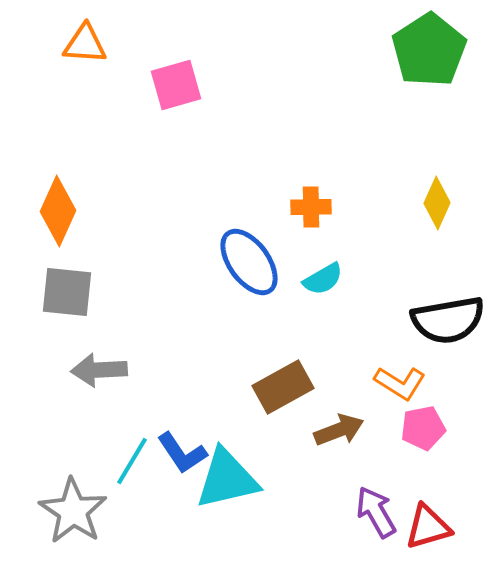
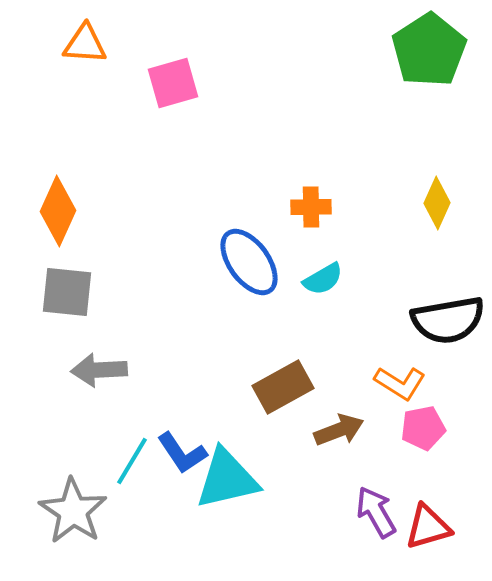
pink square: moved 3 px left, 2 px up
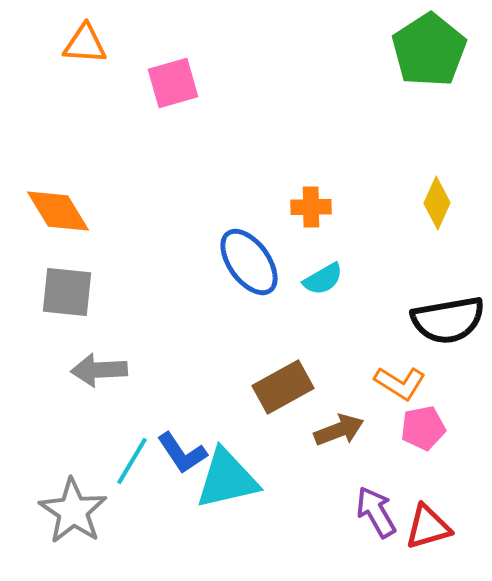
orange diamond: rotated 56 degrees counterclockwise
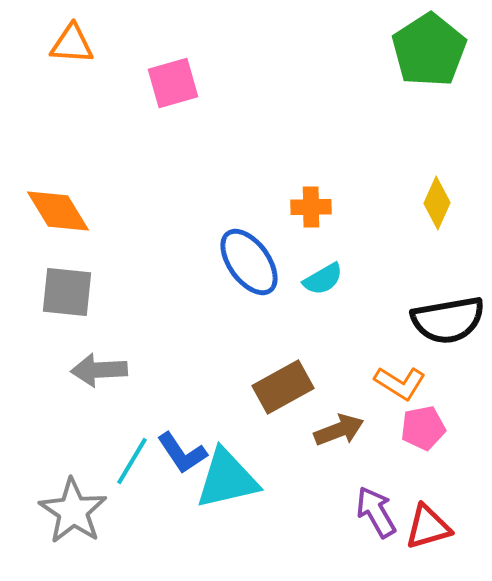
orange triangle: moved 13 px left
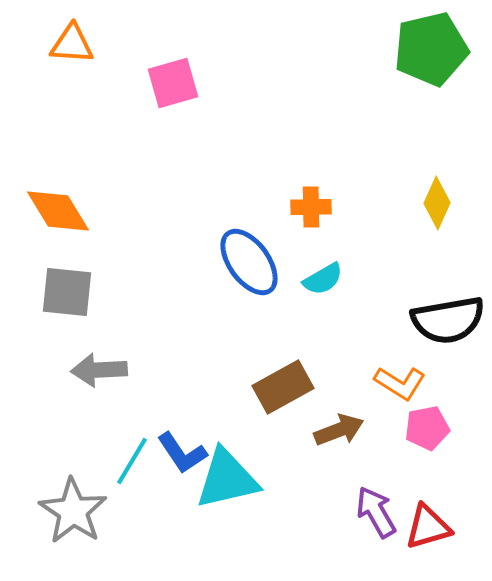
green pentagon: moved 2 px right, 1 px up; rotated 20 degrees clockwise
pink pentagon: moved 4 px right
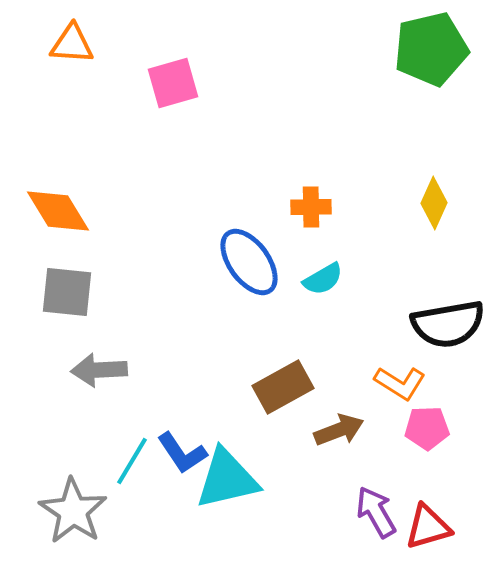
yellow diamond: moved 3 px left
black semicircle: moved 4 px down
pink pentagon: rotated 9 degrees clockwise
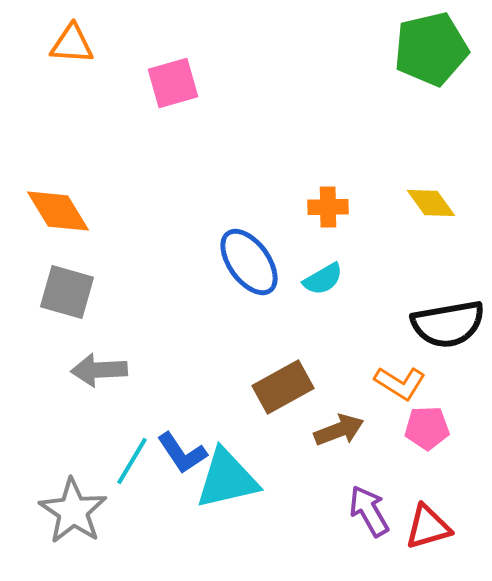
yellow diamond: moved 3 px left; rotated 60 degrees counterclockwise
orange cross: moved 17 px right
gray square: rotated 10 degrees clockwise
purple arrow: moved 7 px left, 1 px up
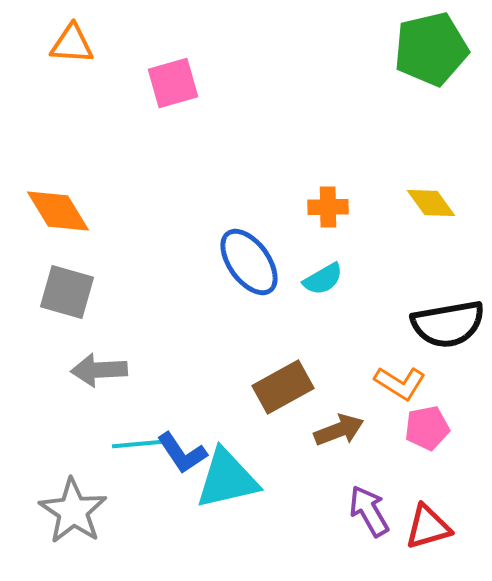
pink pentagon: rotated 9 degrees counterclockwise
cyan line: moved 6 px right, 17 px up; rotated 54 degrees clockwise
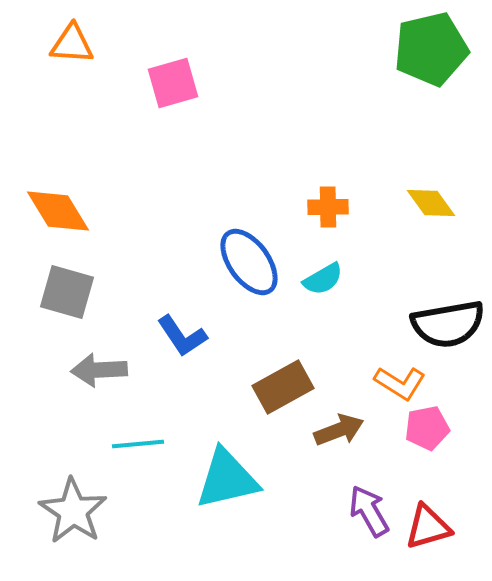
blue L-shape: moved 117 px up
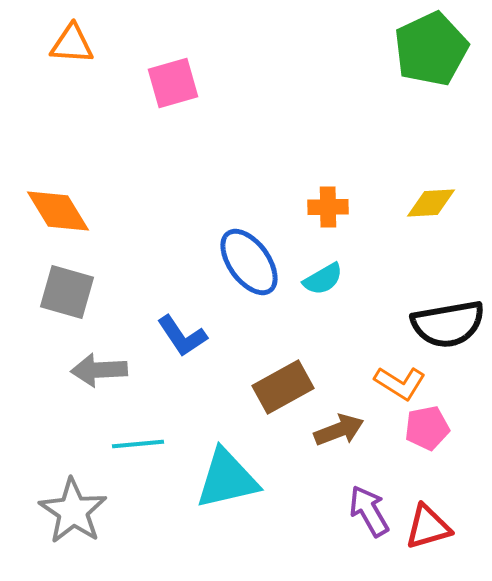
green pentagon: rotated 12 degrees counterclockwise
yellow diamond: rotated 57 degrees counterclockwise
